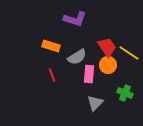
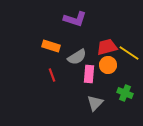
red trapezoid: rotated 70 degrees counterclockwise
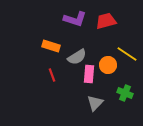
red trapezoid: moved 1 px left, 26 px up
yellow line: moved 2 px left, 1 px down
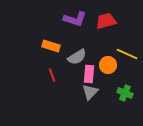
yellow line: rotated 10 degrees counterclockwise
gray triangle: moved 5 px left, 11 px up
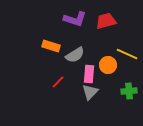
gray semicircle: moved 2 px left, 2 px up
red line: moved 6 px right, 7 px down; rotated 64 degrees clockwise
green cross: moved 4 px right, 2 px up; rotated 28 degrees counterclockwise
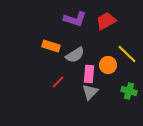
red trapezoid: rotated 15 degrees counterclockwise
yellow line: rotated 20 degrees clockwise
green cross: rotated 21 degrees clockwise
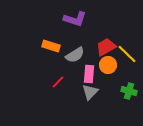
red trapezoid: moved 26 px down
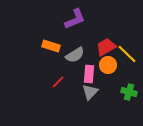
purple L-shape: rotated 40 degrees counterclockwise
green cross: moved 1 px down
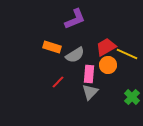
orange rectangle: moved 1 px right, 1 px down
yellow line: rotated 20 degrees counterclockwise
green cross: moved 3 px right, 5 px down; rotated 28 degrees clockwise
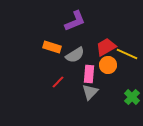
purple L-shape: moved 2 px down
